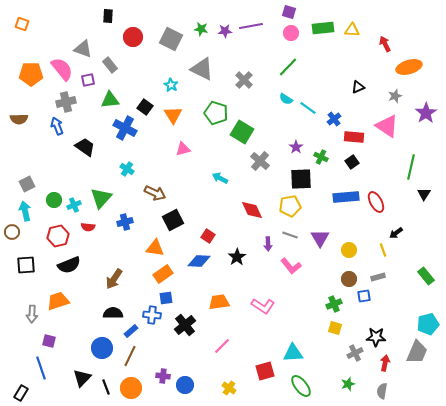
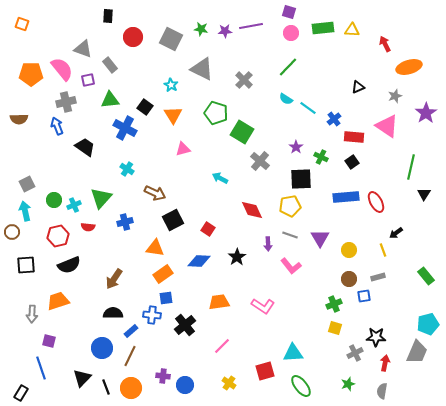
red square at (208, 236): moved 7 px up
yellow cross at (229, 388): moved 5 px up
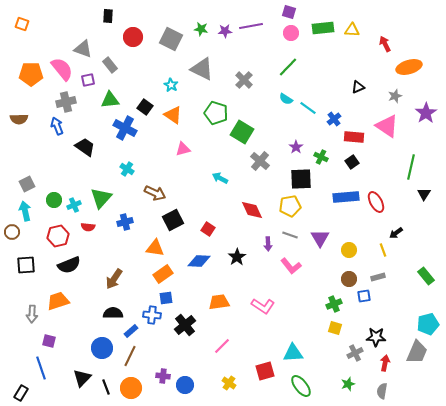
orange triangle at (173, 115): rotated 24 degrees counterclockwise
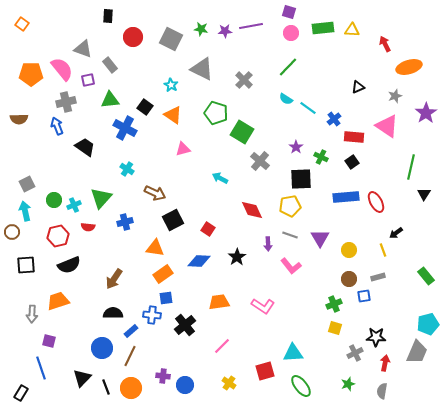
orange square at (22, 24): rotated 16 degrees clockwise
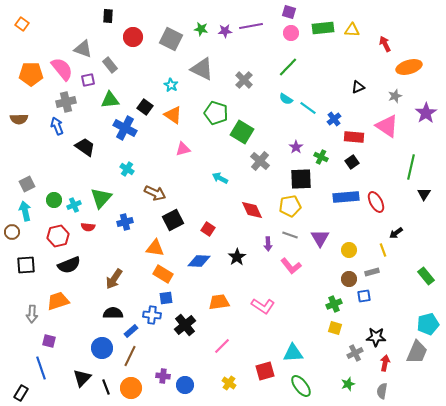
orange rectangle at (163, 274): rotated 66 degrees clockwise
gray rectangle at (378, 277): moved 6 px left, 5 px up
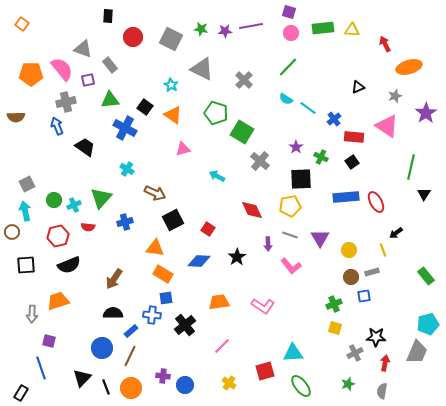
brown semicircle at (19, 119): moved 3 px left, 2 px up
cyan arrow at (220, 178): moved 3 px left, 2 px up
brown circle at (349, 279): moved 2 px right, 2 px up
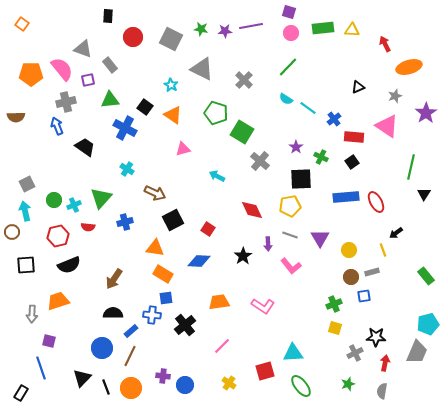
black star at (237, 257): moved 6 px right, 1 px up
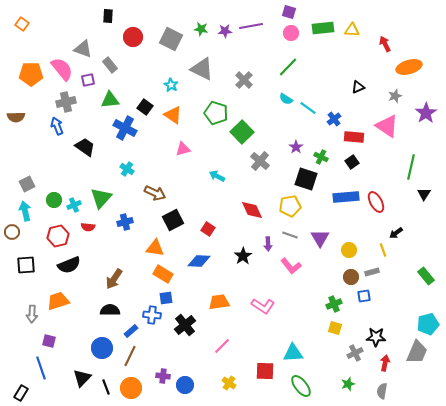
green square at (242, 132): rotated 15 degrees clockwise
black square at (301, 179): moved 5 px right; rotated 20 degrees clockwise
black semicircle at (113, 313): moved 3 px left, 3 px up
red square at (265, 371): rotated 18 degrees clockwise
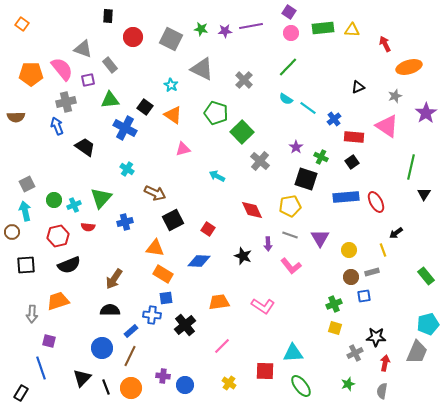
purple square at (289, 12): rotated 16 degrees clockwise
black star at (243, 256): rotated 18 degrees counterclockwise
